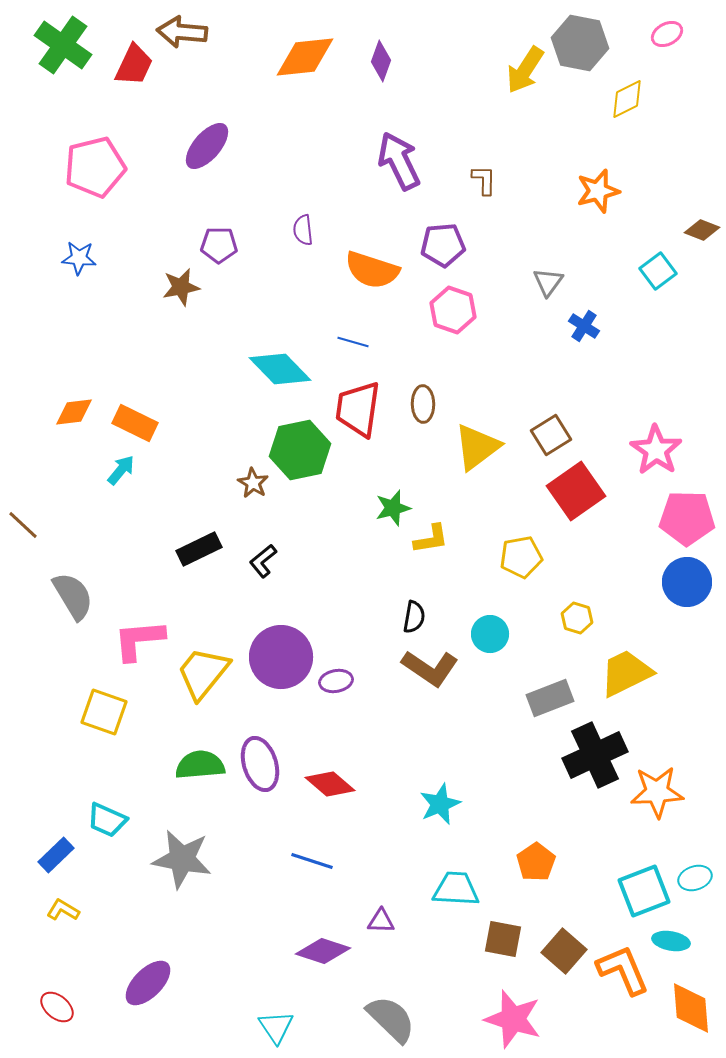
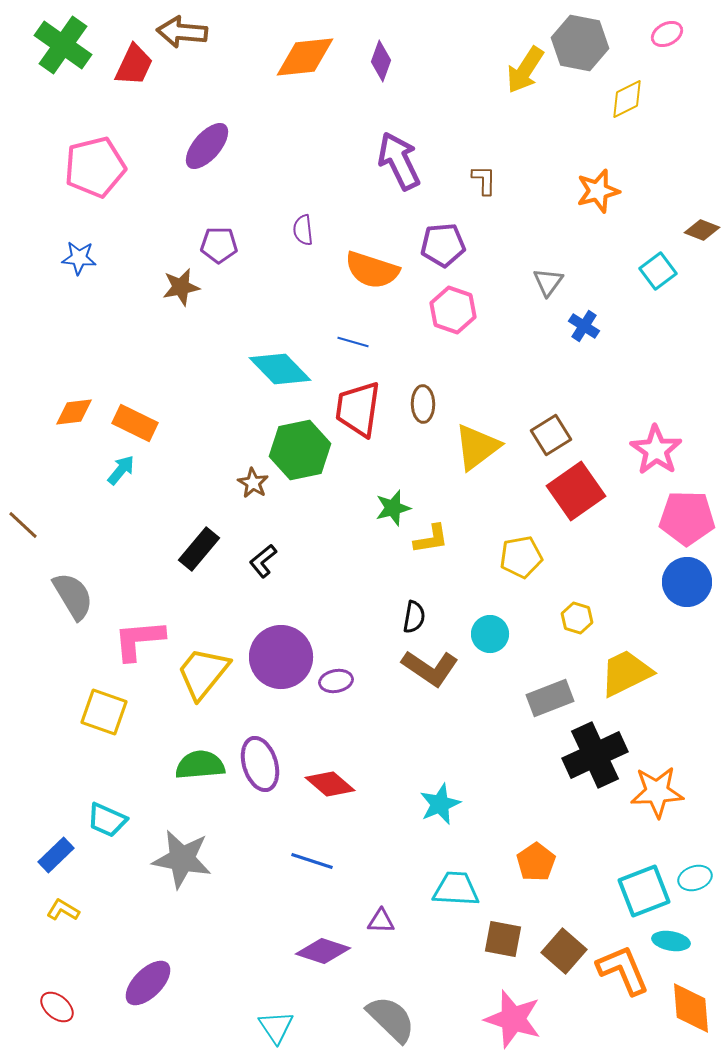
black rectangle at (199, 549): rotated 24 degrees counterclockwise
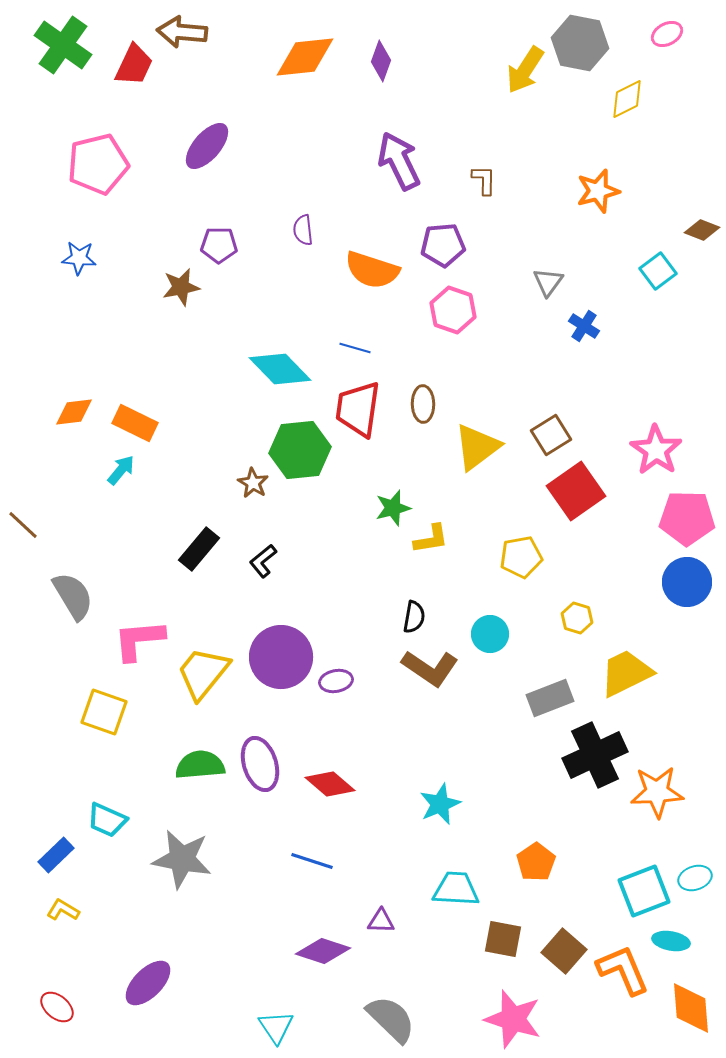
pink pentagon at (95, 167): moved 3 px right, 3 px up
blue line at (353, 342): moved 2 px right, 6 px down
green hexagon at (300, 450): rotated 6 degrees clockwise
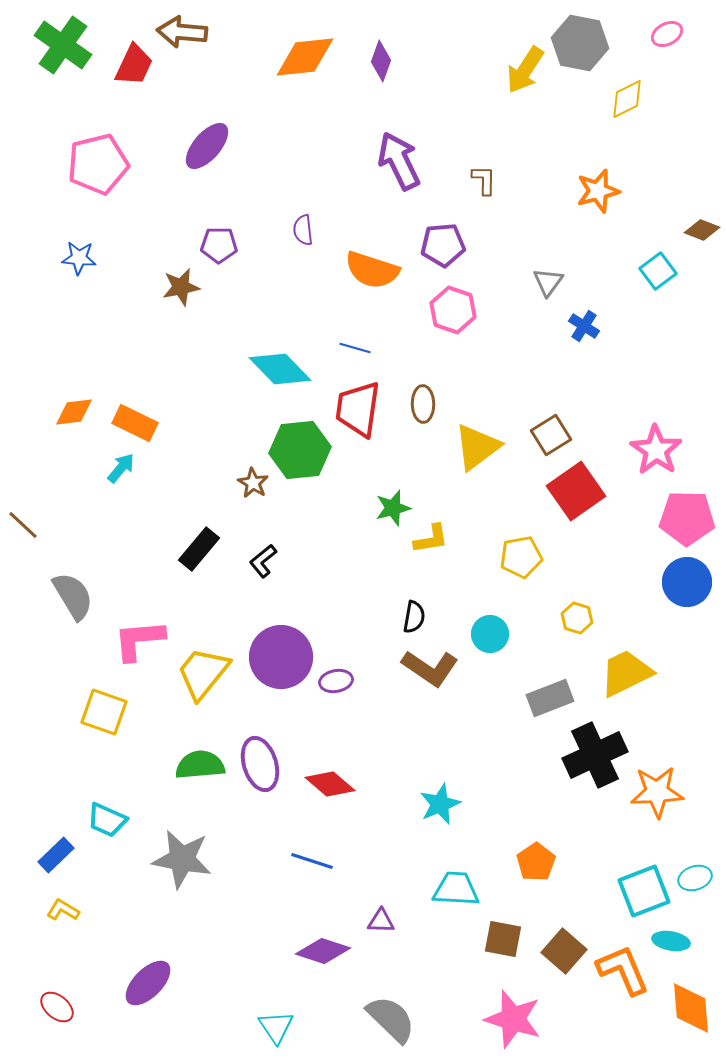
cyan arrow at (121, 470): moved 2 px up
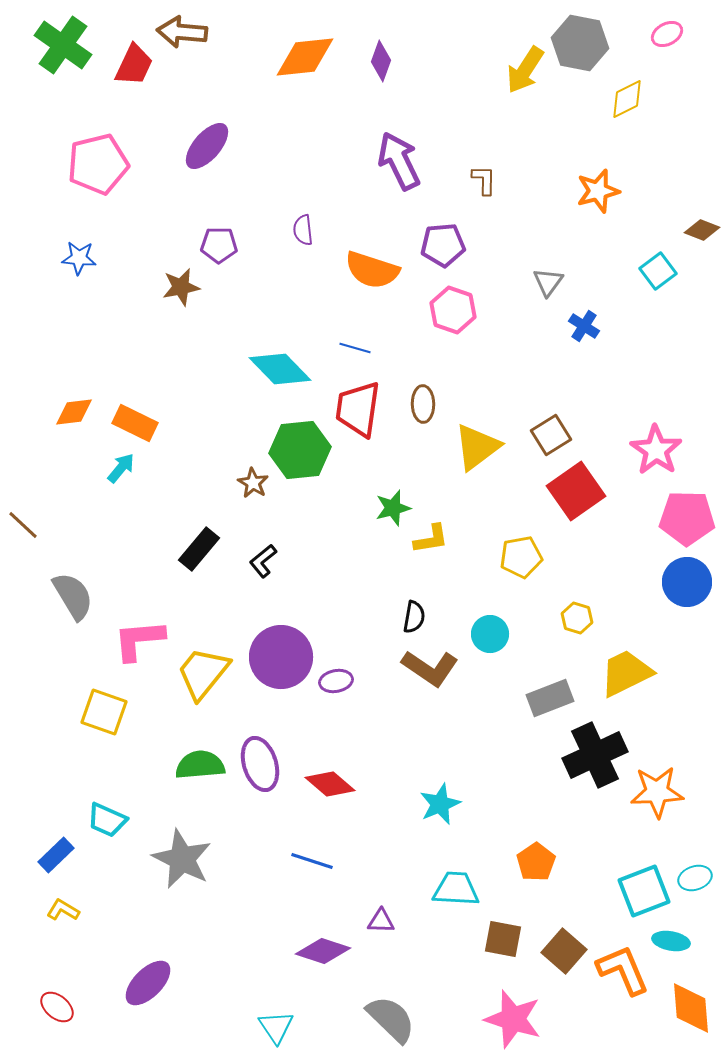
gray star at (182, 859): rotated 16 degrees clockwise
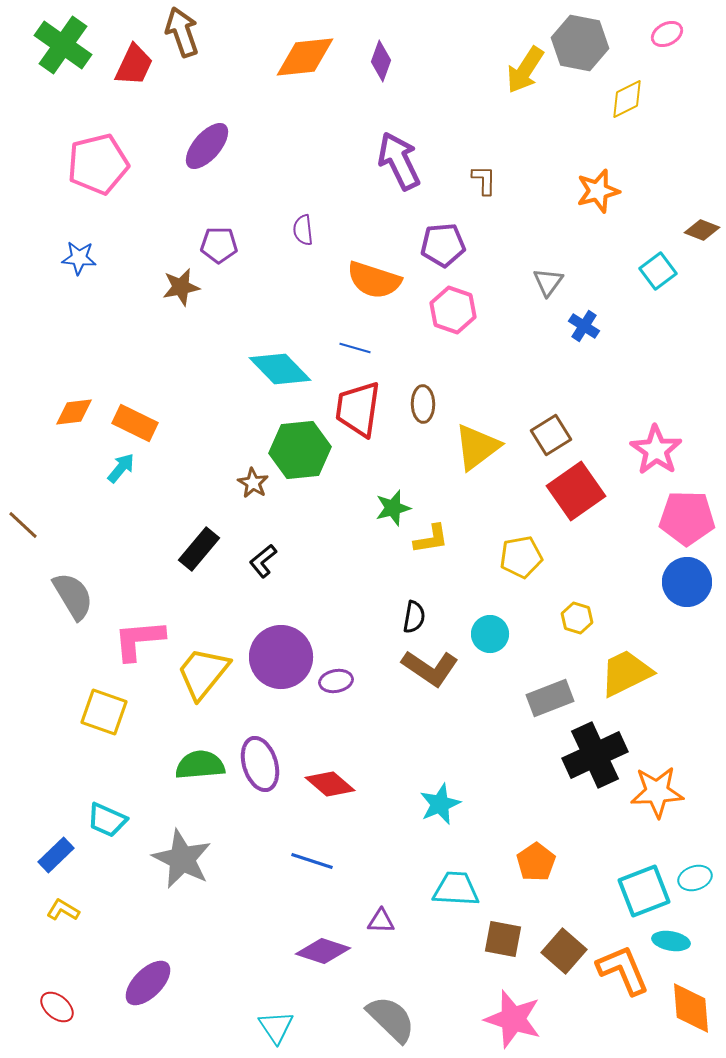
brown arrow at (182, 32): rotated 66 degrees clockwise
orange semicircle at (372, 270): moved 2 px right, 10 px down
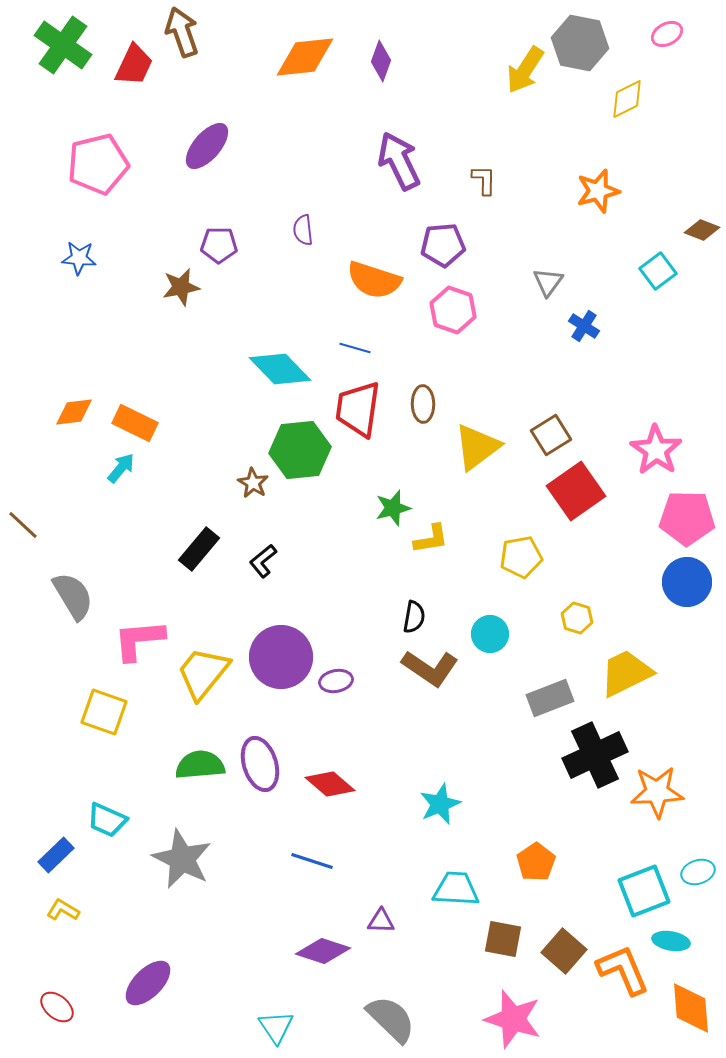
cyan ellipse at (695, 878): moved 3 px right, 6 px up
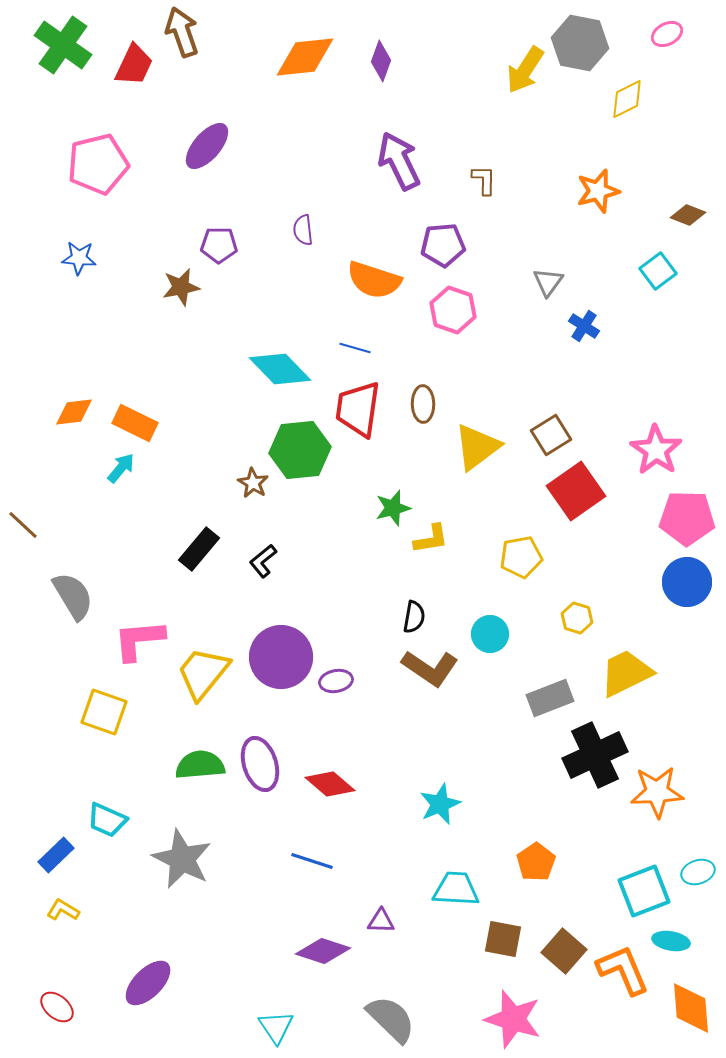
brown diamond at (702, 230): moved 14 px left, 15 px up
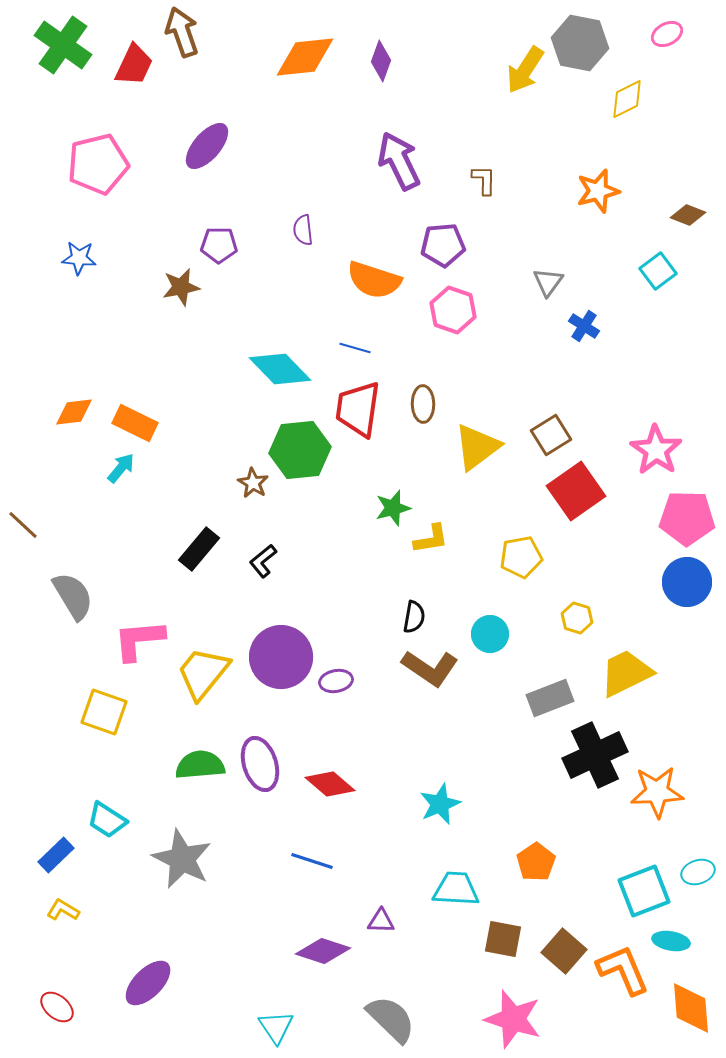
cyan trapezoid at (107, 820): rotated 9 degrees clockwise
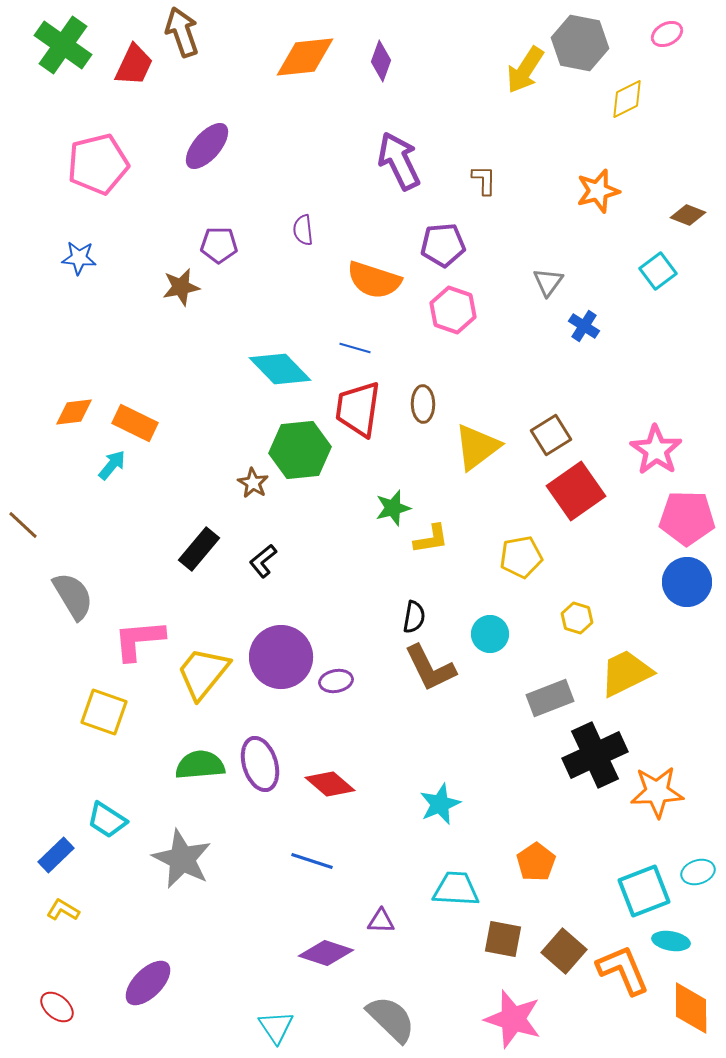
cyan arrow at (121, 468): moved 9 px left, 3 px up
brown L-shape at (430, 668): rotated 30 degrees clockwise
purple diamond at (323, 951): moved 3 px right, 2 px down
orange diamond at (691, 1008): rotated 4 degrees clockwise
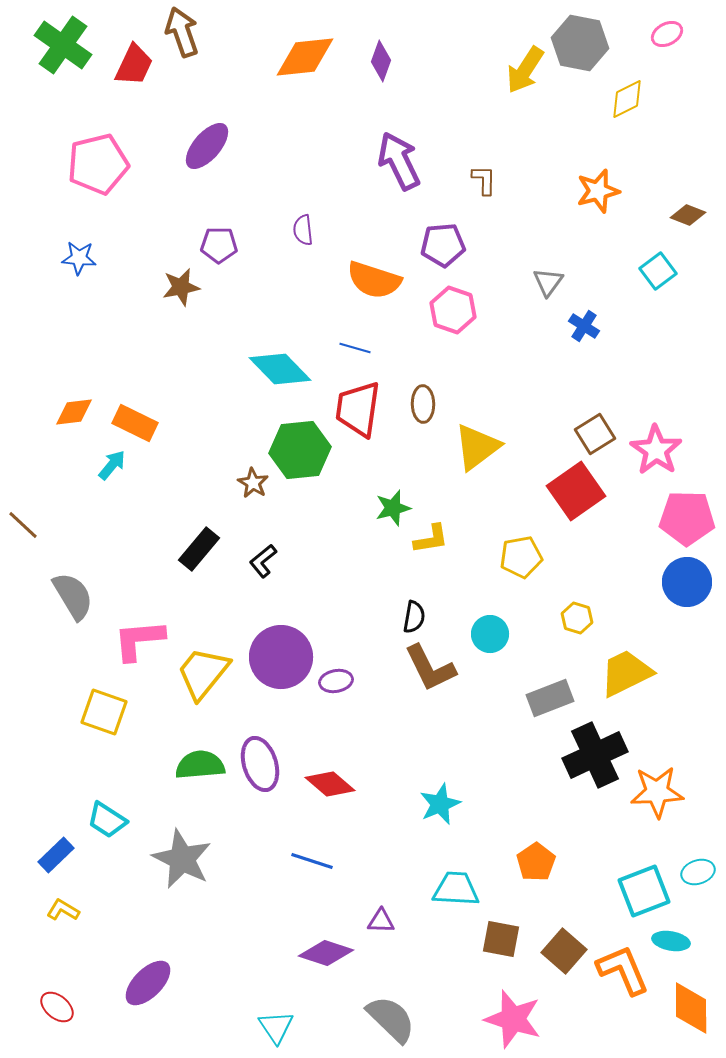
brown square at (551, 435): moved 44 px right, 1 px up
brown square at (503, 939): moved 2 px left
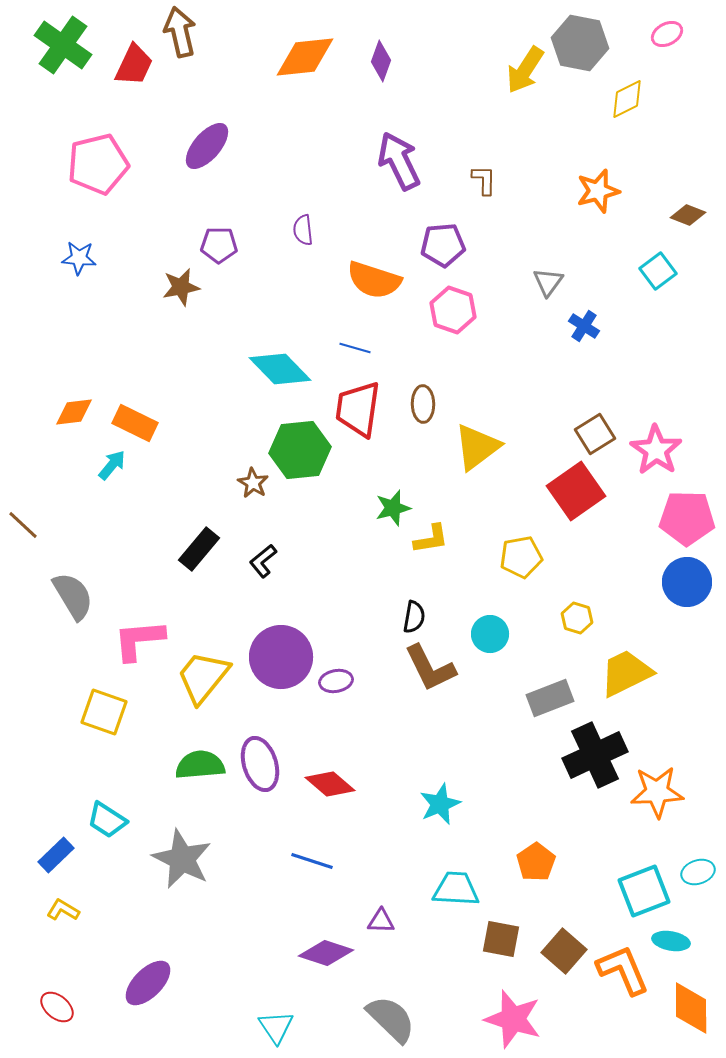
brown arrow at (182, 32): moved 2 px left; rotated 6 degrees clockwise
yellow trapezoid at (203, 673): moved 4 px down
